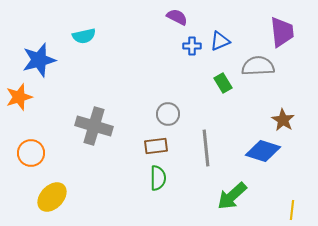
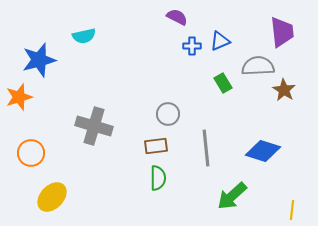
brown star: moved 1 px right, 30 px up
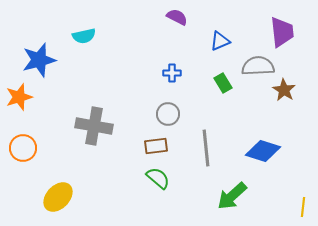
blue cross: moved 20 px left, 27 px down
gray cross: rotated 6 degrees counterclockwise
orange circle: moved 8 px left, 5 px up
green semicircle: rotated 50 degrees counterclockwise
yellow ellipse: moved 6 px right
yellow line: moved 11 px right, 3 px up
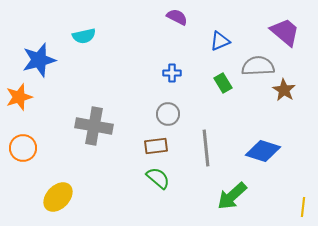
purple trapezoid: moved 3 px right; rotated 44 degrees counterclockwise
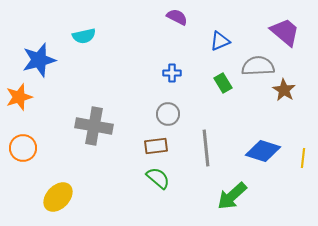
yellow line: moved 49 px up
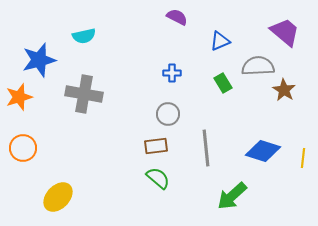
gray cross: moved 10 px left, 32 px up
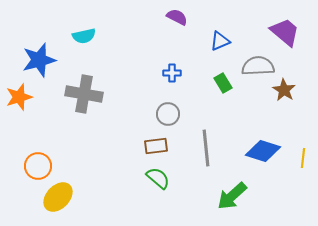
orange circle: moved 15 px right, 18 px down
